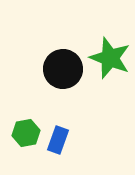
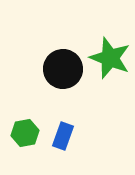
green hexagon: moved 1 px left
blue rectangle: moved 5 px right, 4 px up
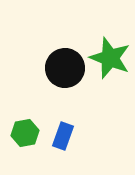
black circle: moved 2 px right, 1 px up
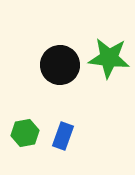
green star: moved 1 px left; rotated 15 degrees counterclockwise
black circle: moved 5 px left, 3 px up
